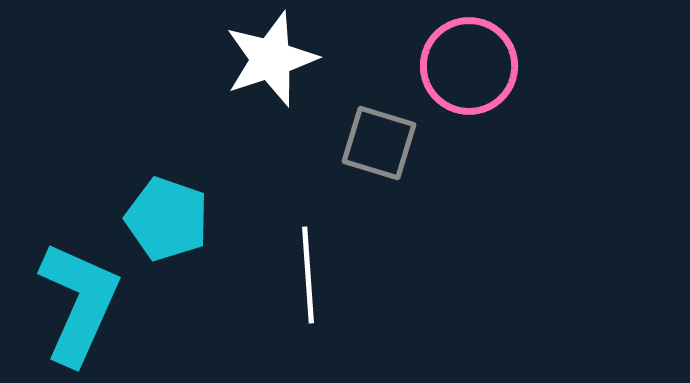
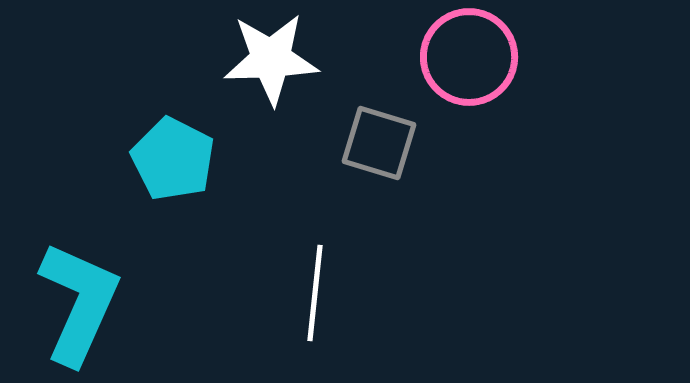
white star: rotated 16 degrees clockwise
pink circle: moved 9 px up
cyan pentagon: moved 6 px right, 60 px up; rotated 8 degrees clockwise
white line: moved 7 px right, 18 px down; rotated 10 degrees clockwise
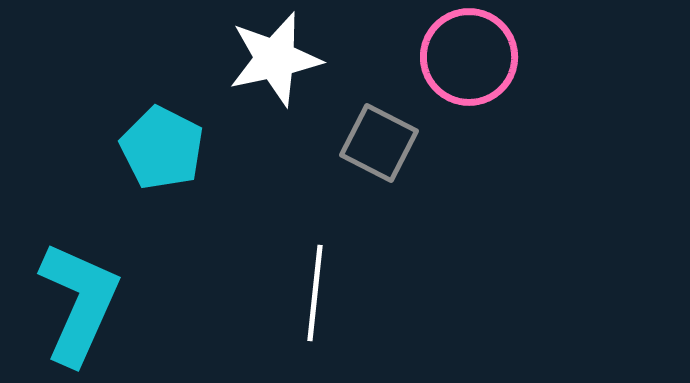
white star: moved 4 px right; rotated 10 degrees counterclockwise
gray square: rotated 10 degrees clockwise
cyan pentagon: moved 11 px left, 11 px up
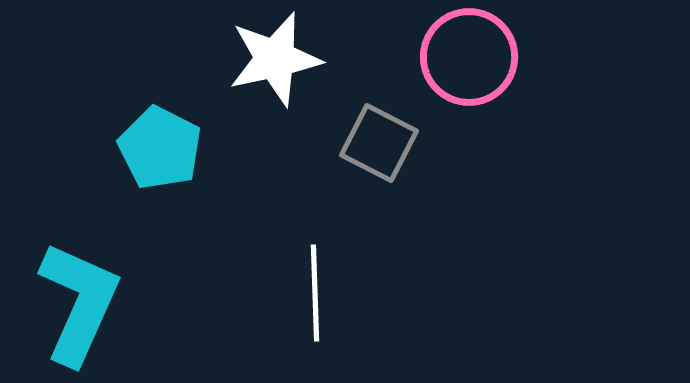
cyan pentagon: moved 2 px left
white line: rotated 8 degrees counterclockwise
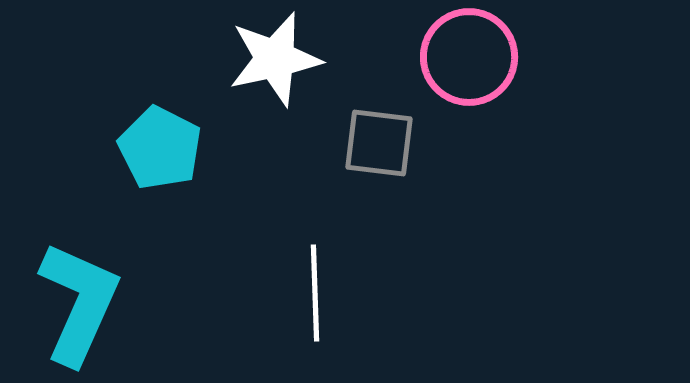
gray square: rotated 20 degrees counterclockwise
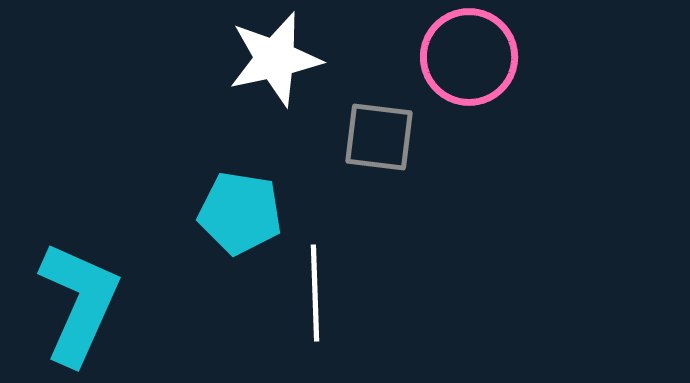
gray square: moved 6 px up
cyan pentagon: moved 80 px right, 65 px down; rotated 18 degrees counterclockwise
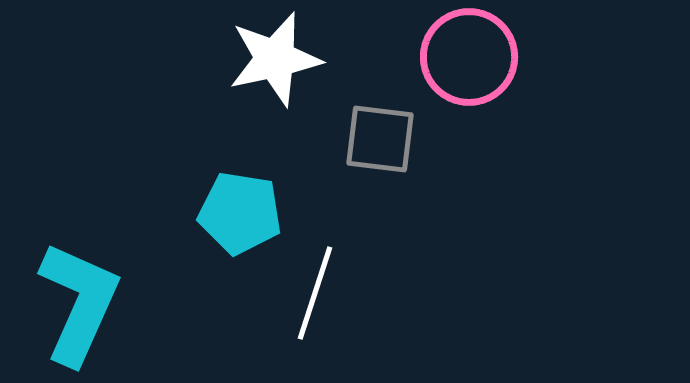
gray square: moved 1 px right, 2 px down
white line: rotated 20 degrees clockwise
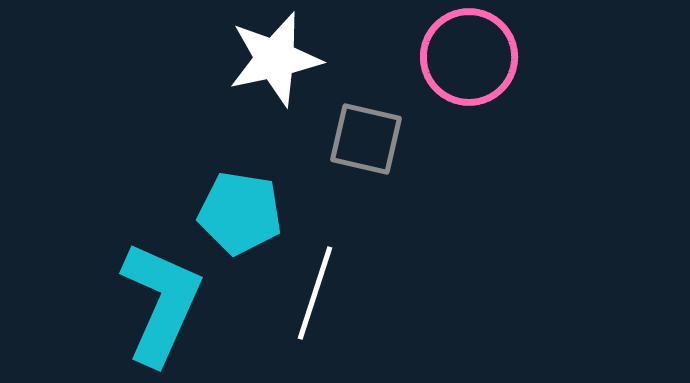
gray square: moved 14 px left; rotated 6 degrees clockwise
cyan L-shape: moved 82 px right
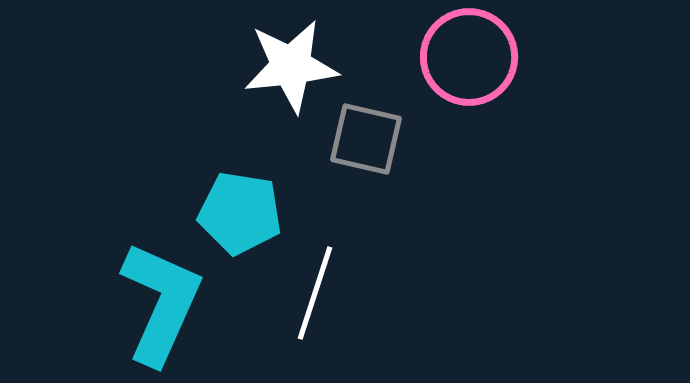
white star: moved 16 px right, 7 px down; rotated 6 degrees clockwise
